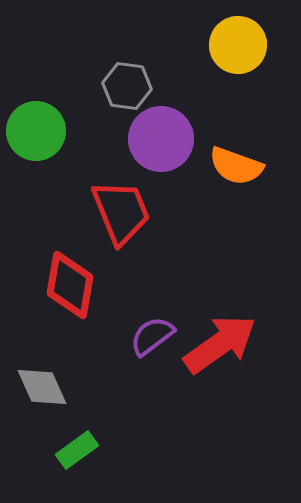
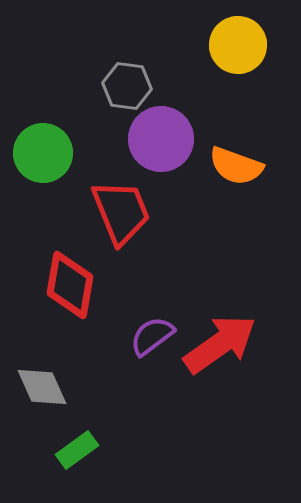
green circle: moved 7 px right, 22 px down
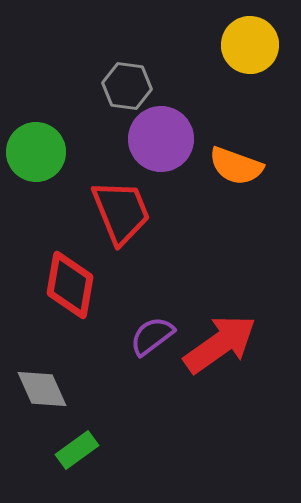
yellow circle: moved 12 px right
green circle: moved 7 px left, 1 px up
gray diamond: moved 2 px down
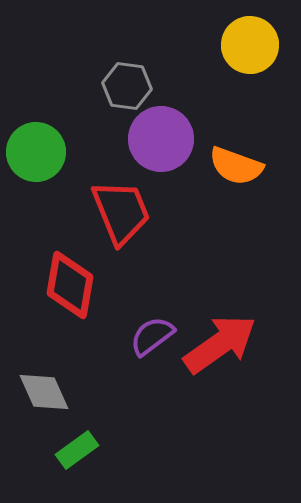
gray diamond: moved 2 px right, 3 px down
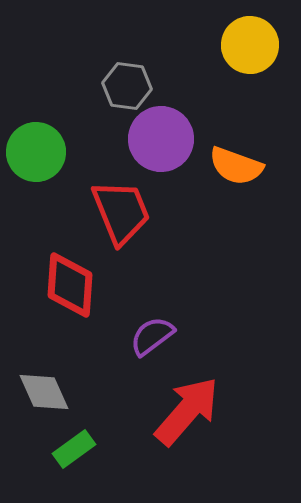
red diamond: rotated 6 degrees counterclockwise
red arrow: moved 33 px left, 67 px down; rotated 14 degrees counterclockwise
green rectangle: moved 3 px left, 1 px up
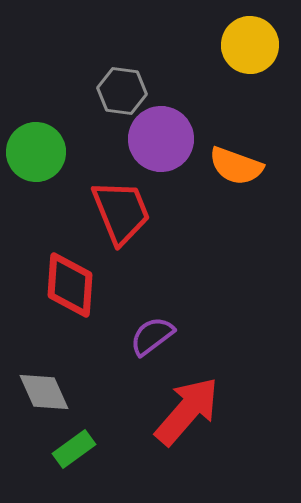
gray hexagon: moved 5 px left, 5 px down
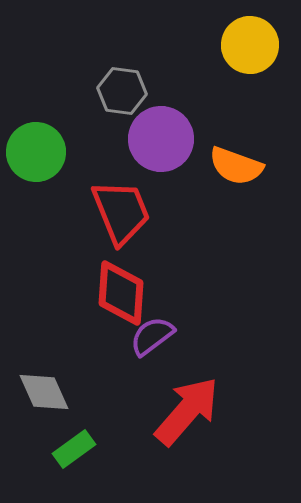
red diamond: moved 51 px right, 8 px down
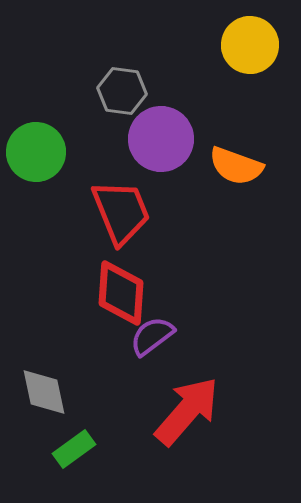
gray diamond: rotated 12 degrees clockwise
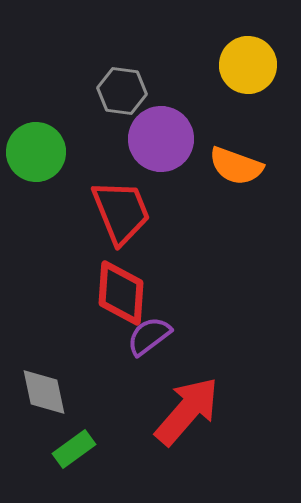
yellow circle: moved 2 px left, 20 px down
purple semicircle: moved 3 px left
